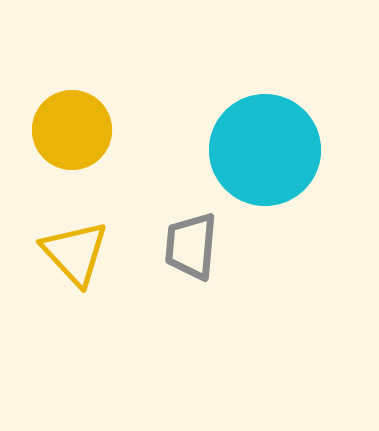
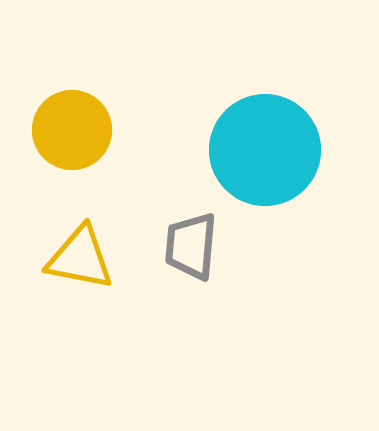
yellow triangle: moved 5 px right, 5 px down; rotated 36 degrees counterclockwise
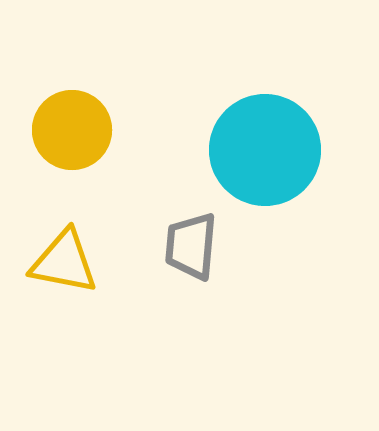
yellow triangle: moved 16 px left, 4 px down
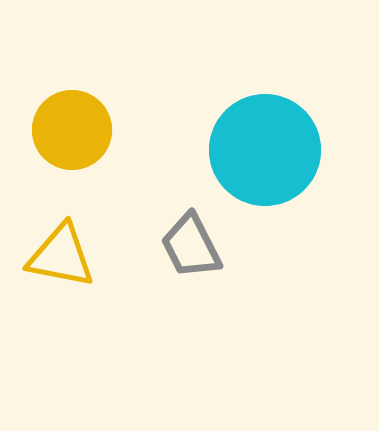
gray trapezoid: rotated 32 degrees counterclockwise
yellow triangle: moved 3 px left, 6 px up
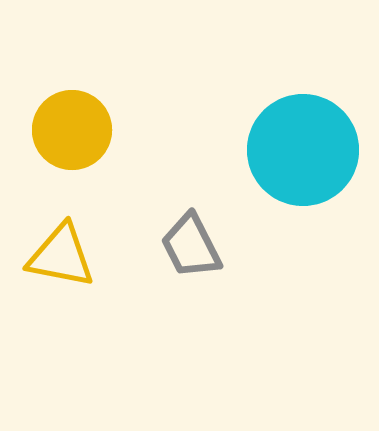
cyan circle: moved 38 px right
